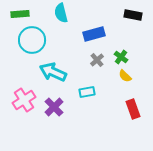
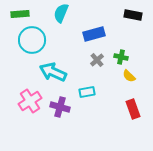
cyan semicircle: rotated 36 degrees clockwise
green cross: rotated 24 degrees counterclockwise
yellow semicircle: moved 4 px right
pink cross: moved 6 px right, 1 px down
purple cross: moved 6 px right; rotated 30 degrees counterclockwise
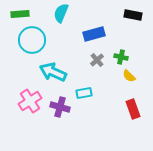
cyan rectangle: moved 3 px left, 1 px down
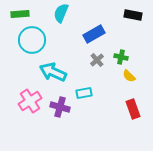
blue rectangle: rotated 15 degrees counterclockwise
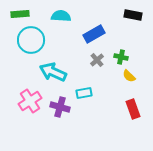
cyan semicircle: moved 3 px down; rotated 72 degrees clockwise
cyan circle: moved 1 px left
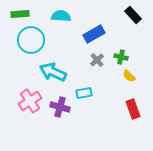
black rectangle: rotated 36 degrees clockwise
